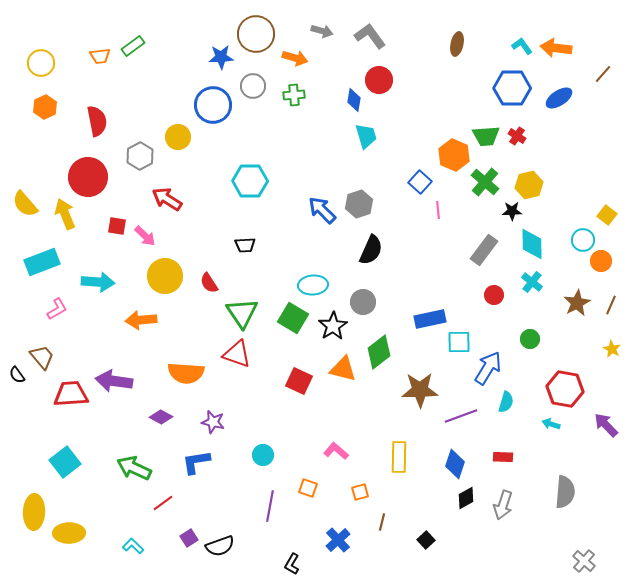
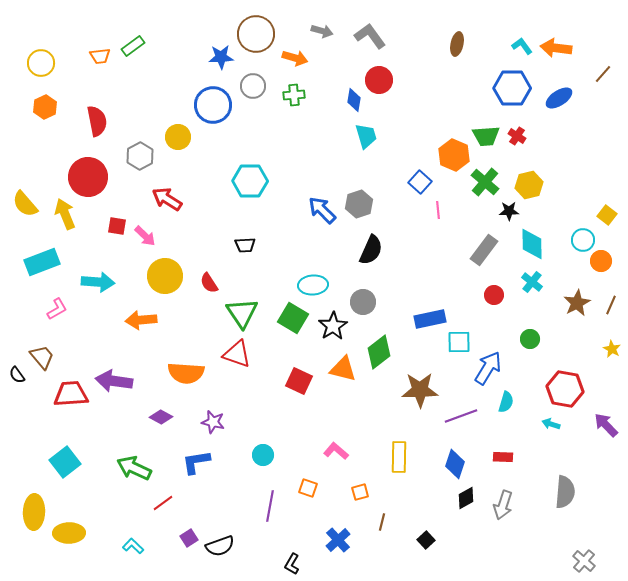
black star at (512, 211): moved 3 px left
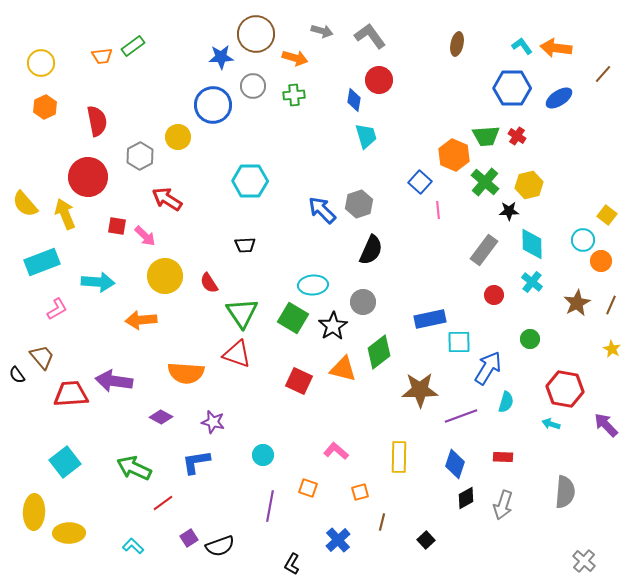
orange trapezoid at (100, 56): moved 2 px right
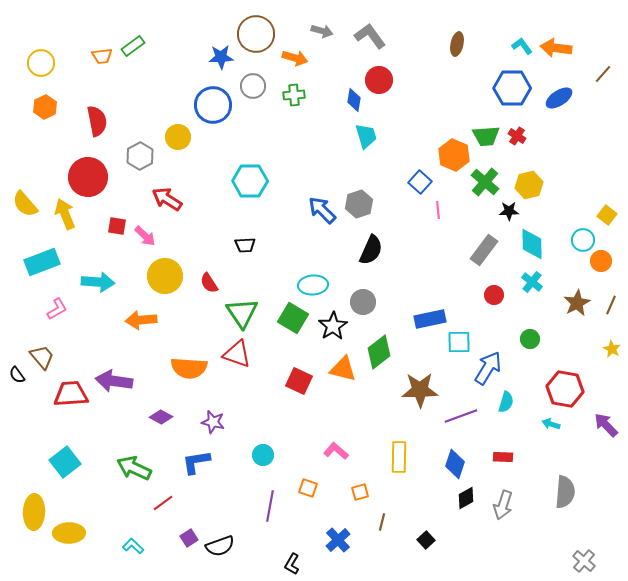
orange semicircle at (186, 373): moved 3 px right, 5 px up
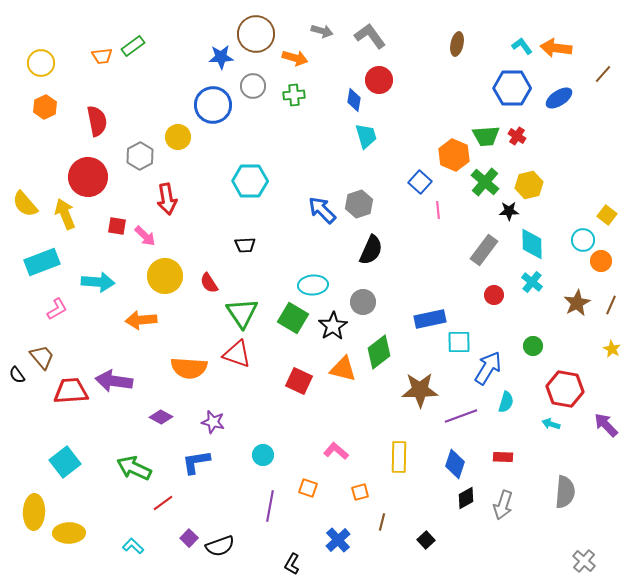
red arrow at (167, 199): rotated 132 degrees counterclockwise
green circle at (530, 339): moved 3 px right, 7 px down
red trapezoid at (71, 394): moved 3 px up
purple square at (189, 538): rotated 12 degrees counterclockwise
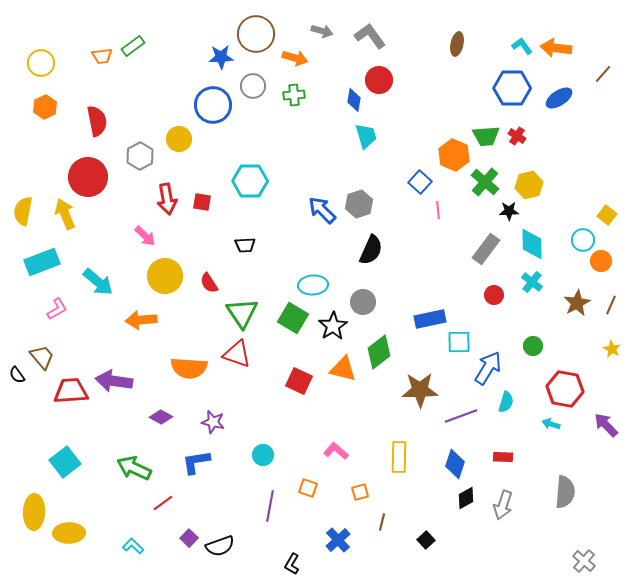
yellow circle at (178, 137): moved 1 px right, 2 px down
yellow semicircle at (25, 204): moved 2 px left, 7 px down; rotated 52 degrees clockwise
red square at (117, 226): moved 85 px right, 24 px up
gray rectangle at (484, 250): moved 2 px right, 1 px up
cyan arrow at (98, 282): rotated 36 degrees clockwise
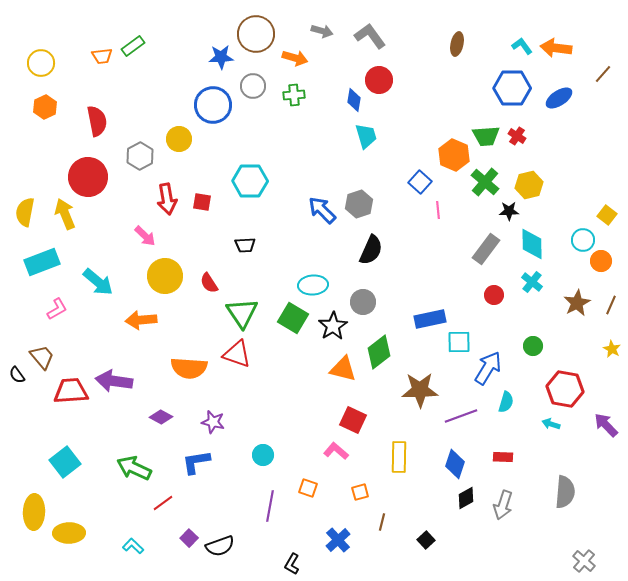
yellow semicircle at (23, 211): moved 2 px right, 1 px down
red square at (299, 381): moved 54 px right, 39 px down
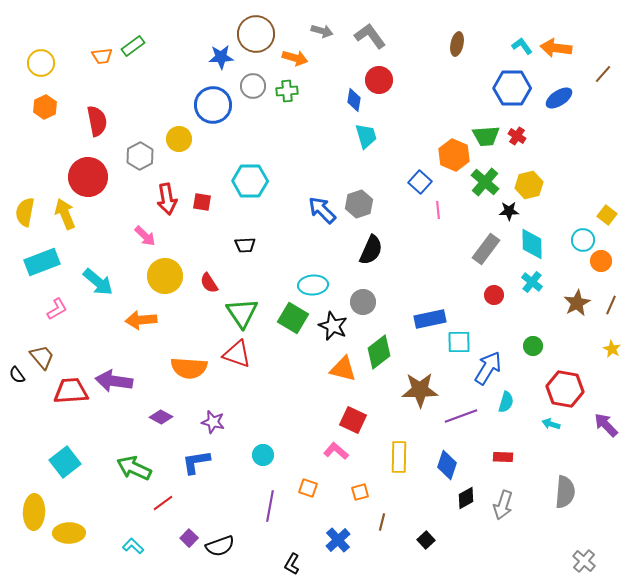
green cross at (294, 95): moved 7 px left, 4 px up
black star at (333, 326): rotated 16 degrees counterclockwise
blue diamond at (455, 464): moved 8 px left, 1 px down
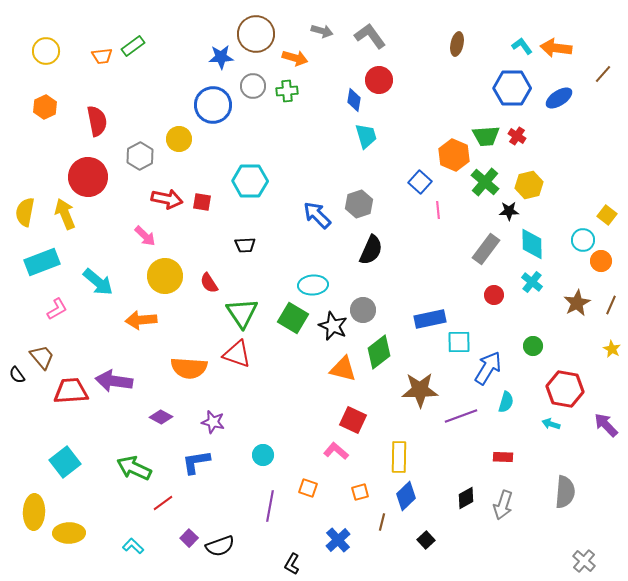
yellow circle at (41, 63): moved 5 px right, 12 px up
red arrow at (167, 199): rotated 68 degrees counterclockwise
blue arrow at (322, 210): moved 5 px left, 5 px down
gray circle at (363, 302): moved 8 px down
blue diamond at (447, 465): moved 41 px left, 31 px down; rotated 28 degrees clockwise
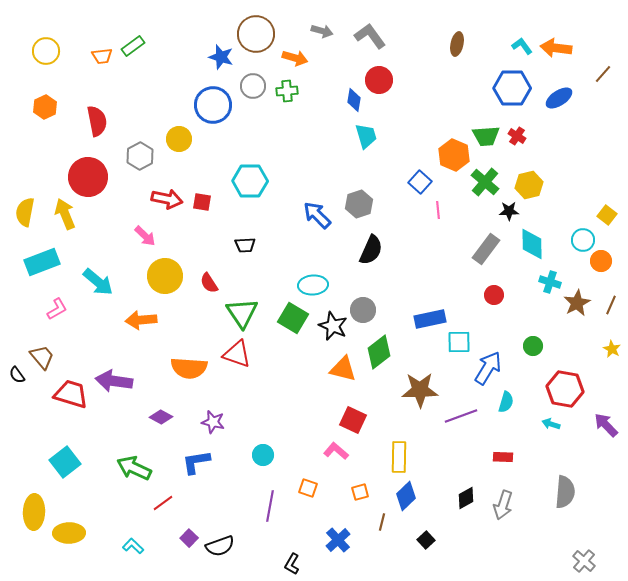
blue star at (221, 57): rotated 20 degrees clockwise
cyan cross at (532, 282): moved 18 px right; rotated 20 degrees counterclockwise
red trapezoid at (71, 391): moved 3 px down; rotated 21 degrees clockwise
